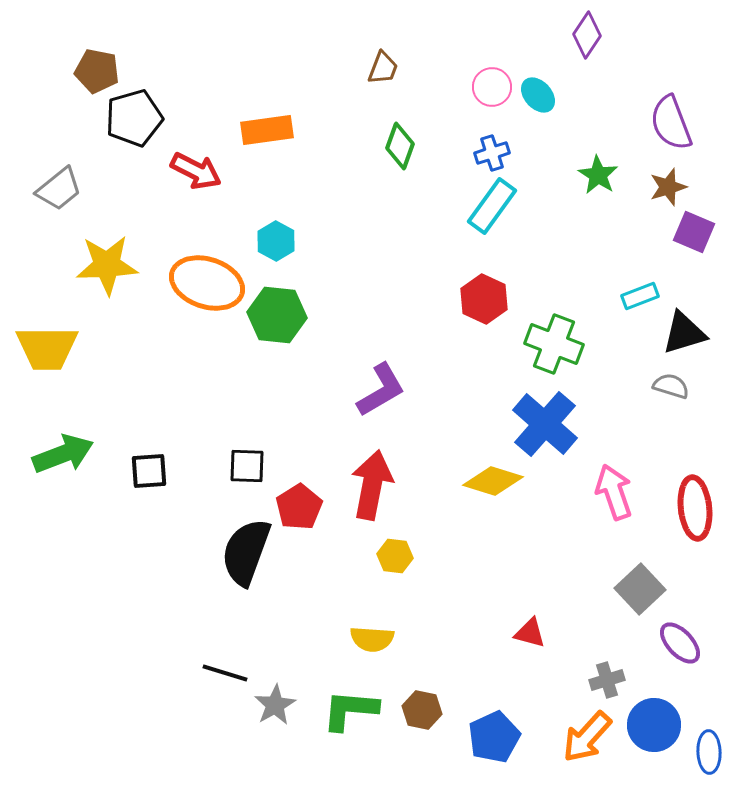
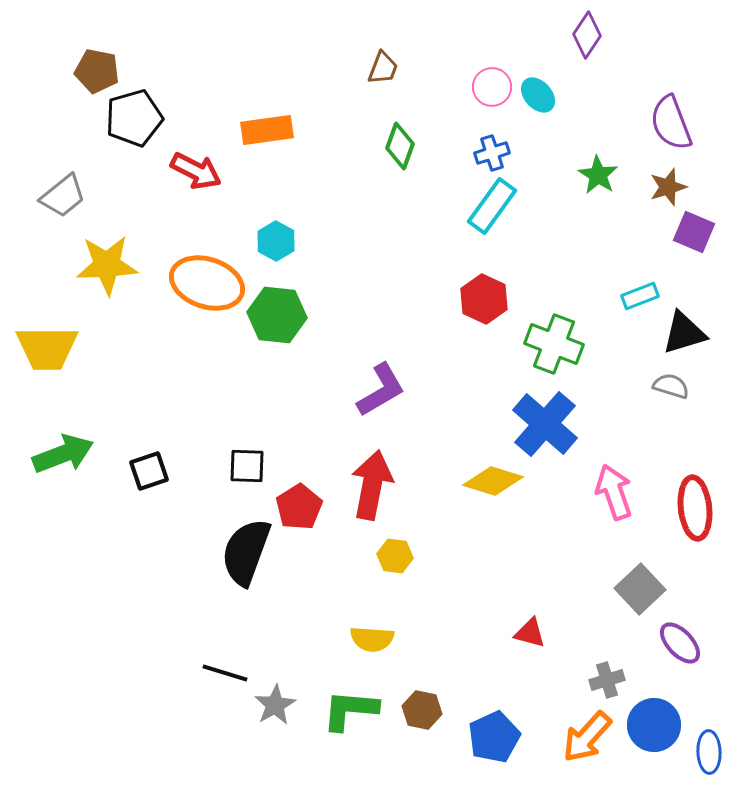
gray trapezoid at (59, 189): moved 4 px right, 7 px down
black square at (149, 471): rotated 15 degrees counterclockwise
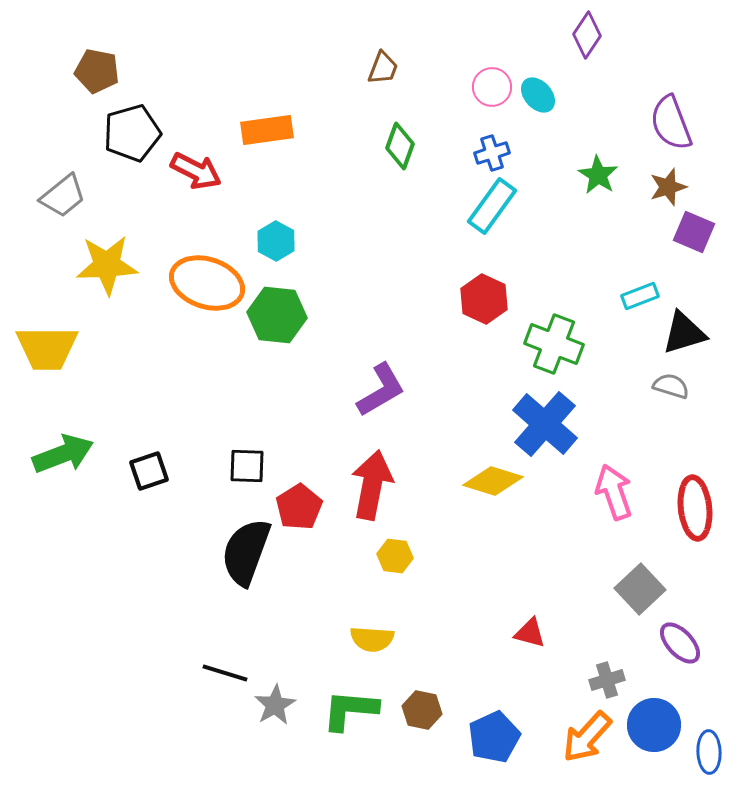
black pentagon at (134, 118): moved 2 px left, 15 px down
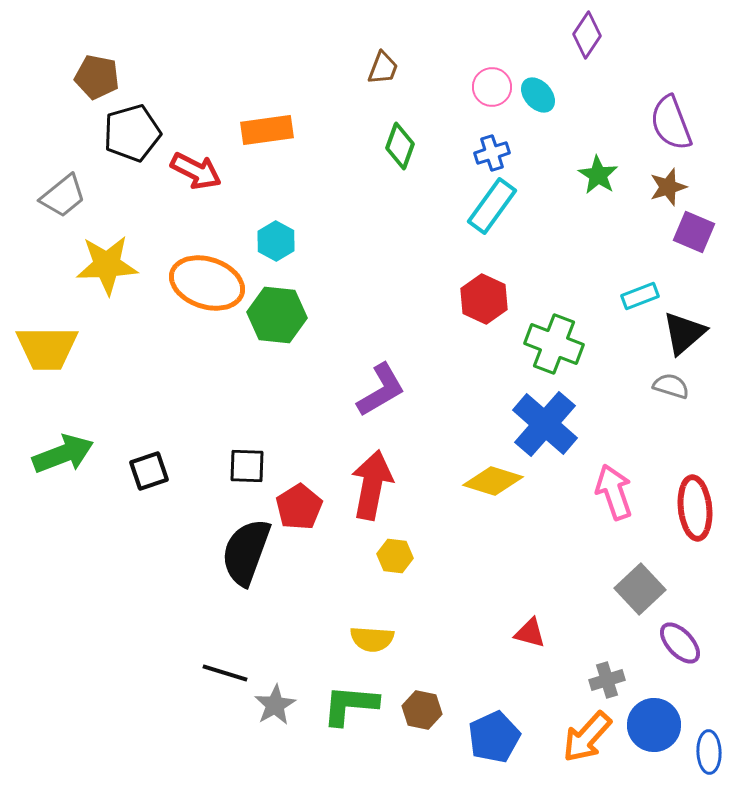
brown pentagon at (97, 71): moved 6 px down
black triangle at (684, 333): rotated 24 degrees counterclockwise
green L-shape at (350, 710): moved 5 px up
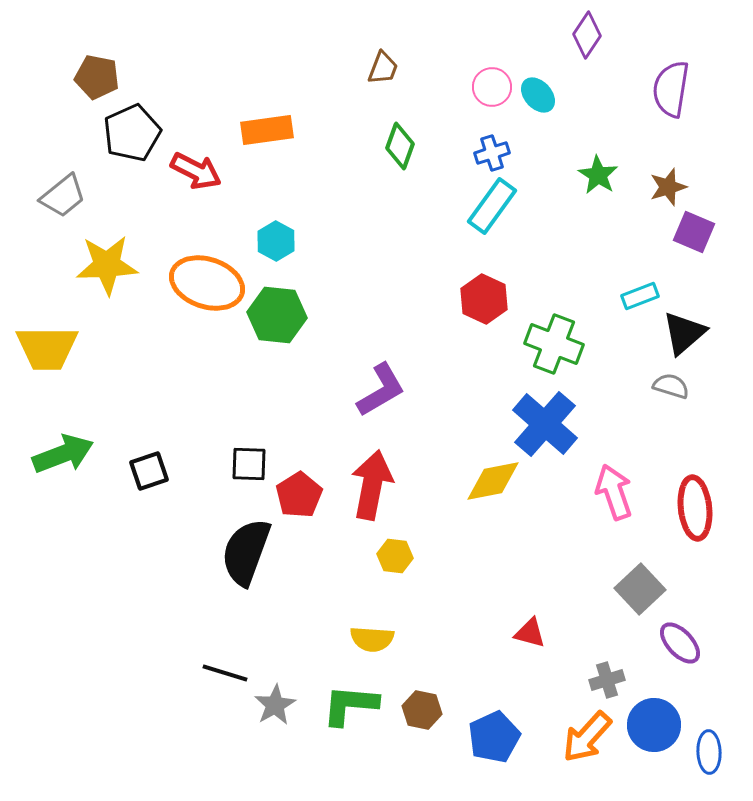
purple semicircle at (671, 123): moved 34 px up; rotated 30 degrees clockwise
black pentagon at (132, 133): rotated 8 degrees counterclockwise
black square at (247, 466): moved 2 px right, 2 px up
yellow diamond at (493, 481): rotated 28 degrees counterclockwise
red pentagon at (299, 507): moved 12 px up
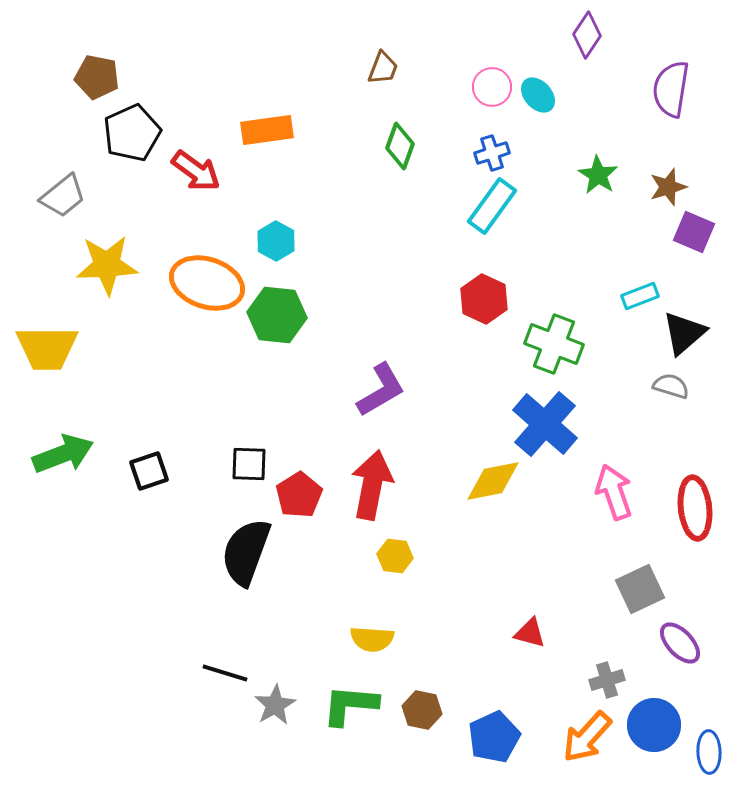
red arrow at (196, 171): rotated 9 degrees clockwise
gray square at (640, 589): rotated 18 degrees clockwise
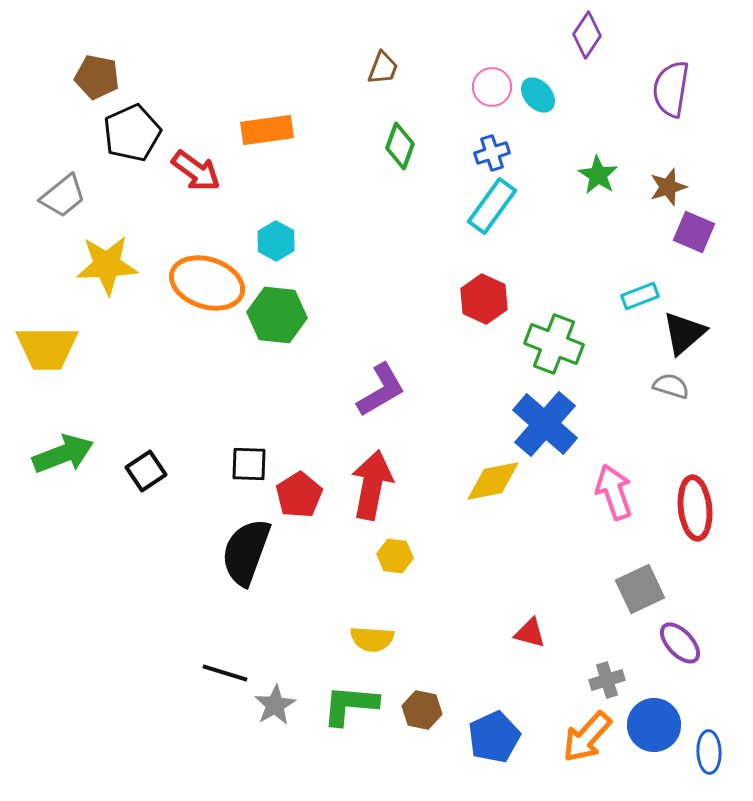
black square at (149, 471): moved 3 px left; rotated 15 degrees counterclockwise
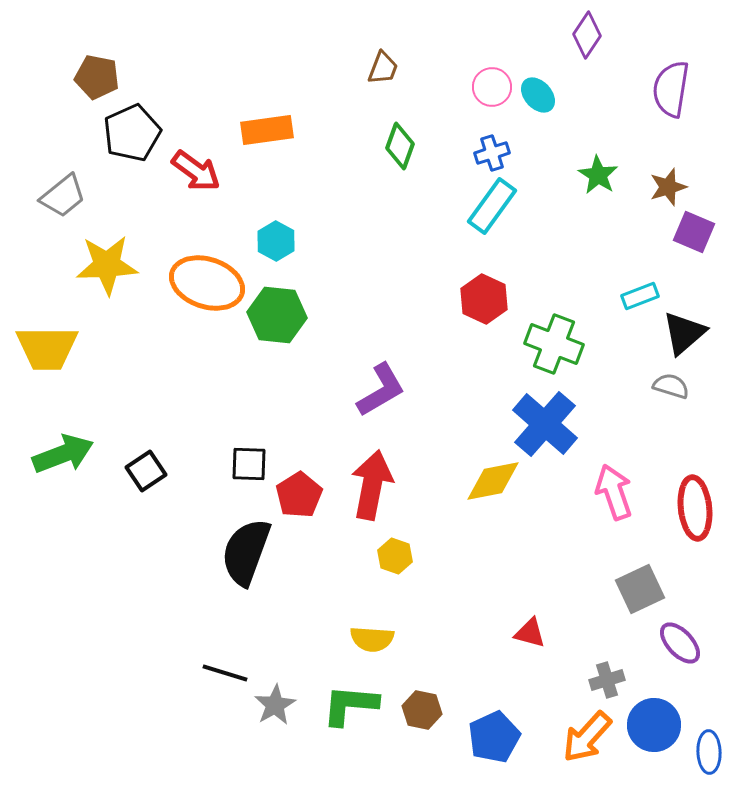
yellow hexagon at (395, 556): rotated 12 degrees clockwise
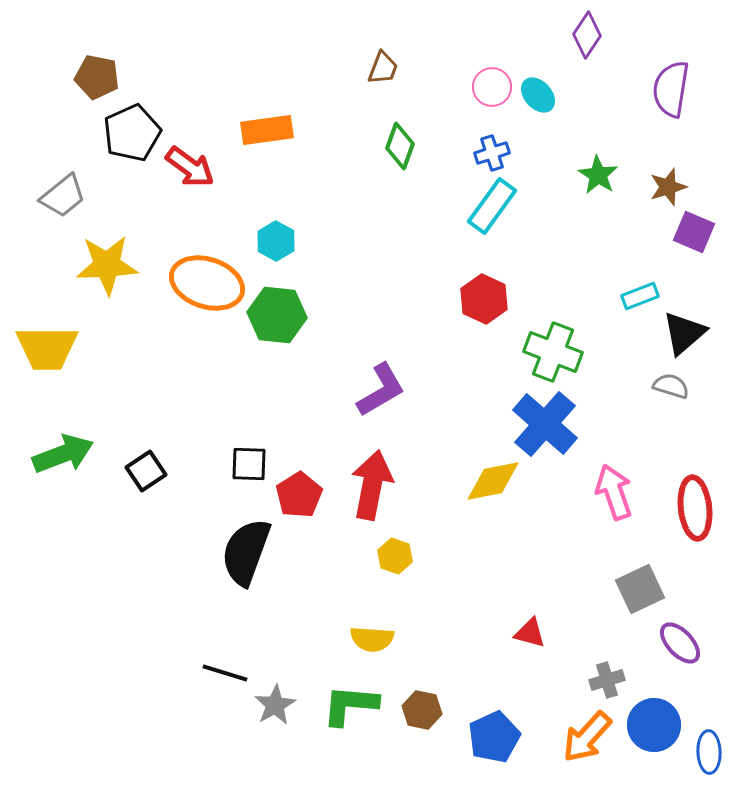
red arrow at (196, 171): moved 6 px left, 4 px up
green cross at (554, 344): moved 1 px left, 8 px down
